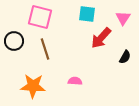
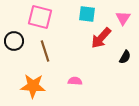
brown line: moved 2 px down
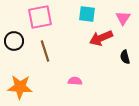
pink square: rotated 25 degrees counterclockwise
red arrow: rotated 25 degrees clockwise
black semicircle: rotated 136 degrees clockwise
orange star: moved 13 px left, 1 px down
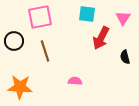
red arrow: rotated 40 degrees counterclockwise
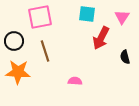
pink triangle: moved 1 px left, 1 px up
orange star: moved 2 px left, 15 px up
